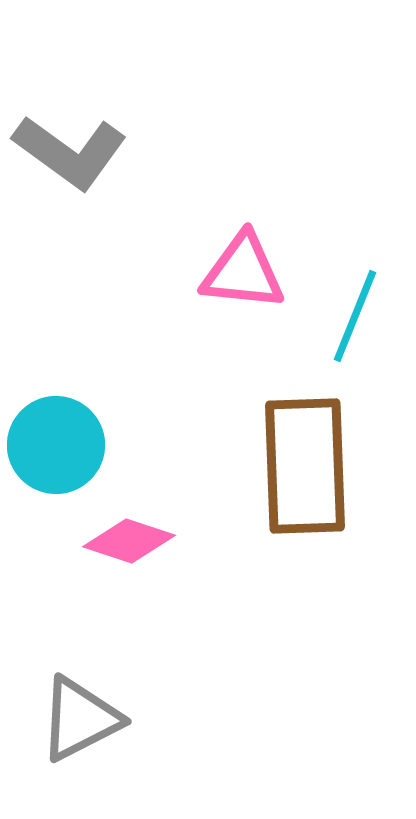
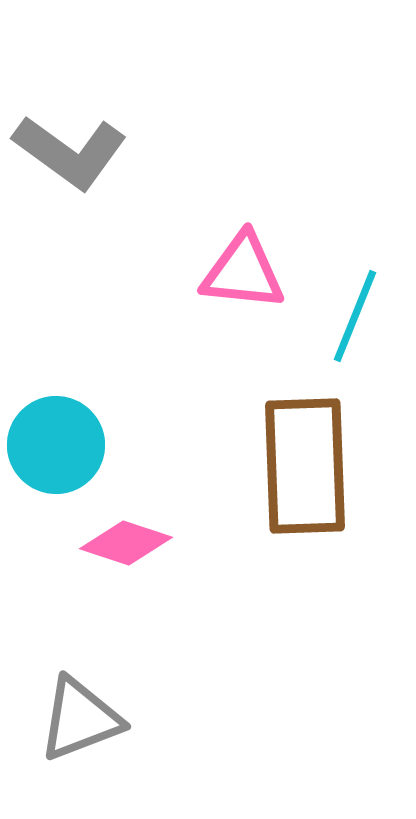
pink diamond: moved 3 px left, 2 px down
gray triangle: rotated 6 degrees clockwise
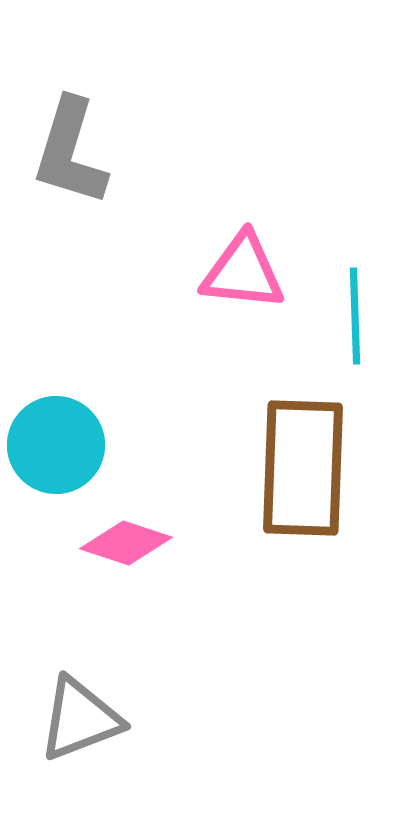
gray L-shape: rotated 71 degrees clockwise
cyan line: rotated 24 degrees counterclockwise
brown rectangle: moved 2 px left, 2 px down; rotated 4 degrees clockwise
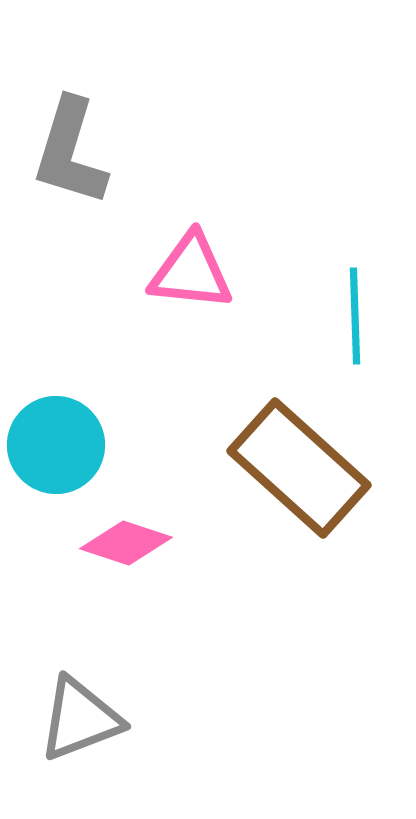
pink triangle: moved 52 px left
brown rectangle: moved 4 px left; rotated 50 degrees counterclockwise
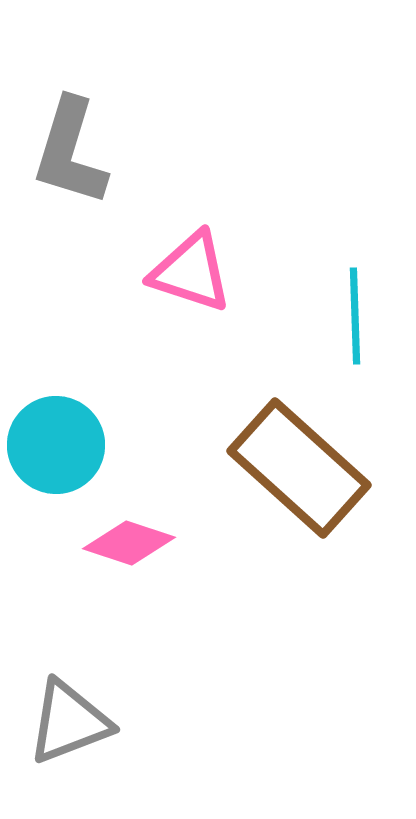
pink triangle: rotated 12 degrees clockwise
pink diamond: moved 3 px right
gray triangle: moved 11 px left, 3 px down
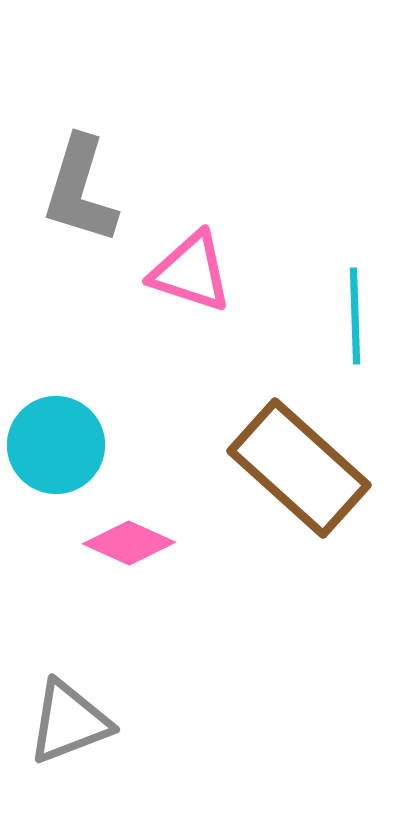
gray L-shape: moved 10 px right, 38 px down
pink diamond: rotated 6 degrees clockwise
